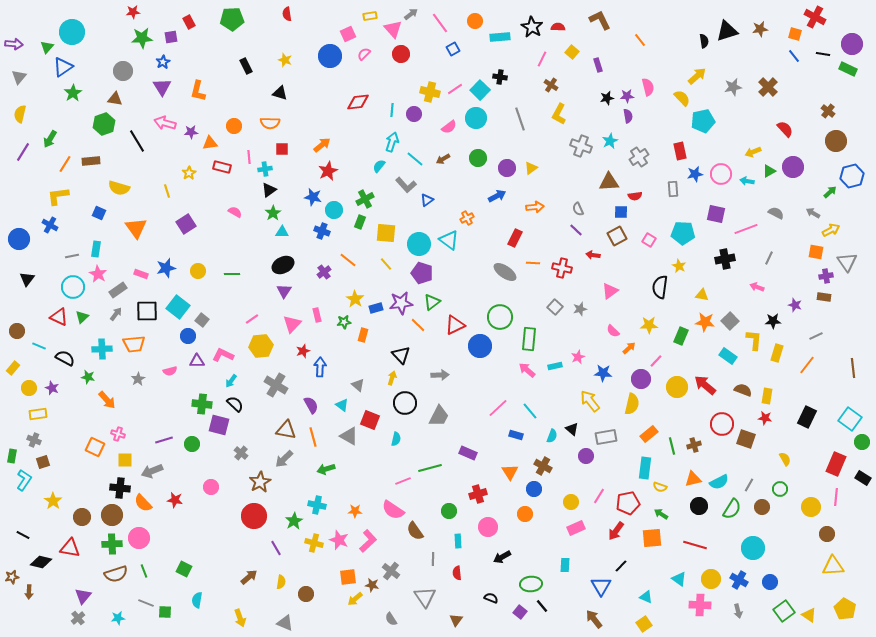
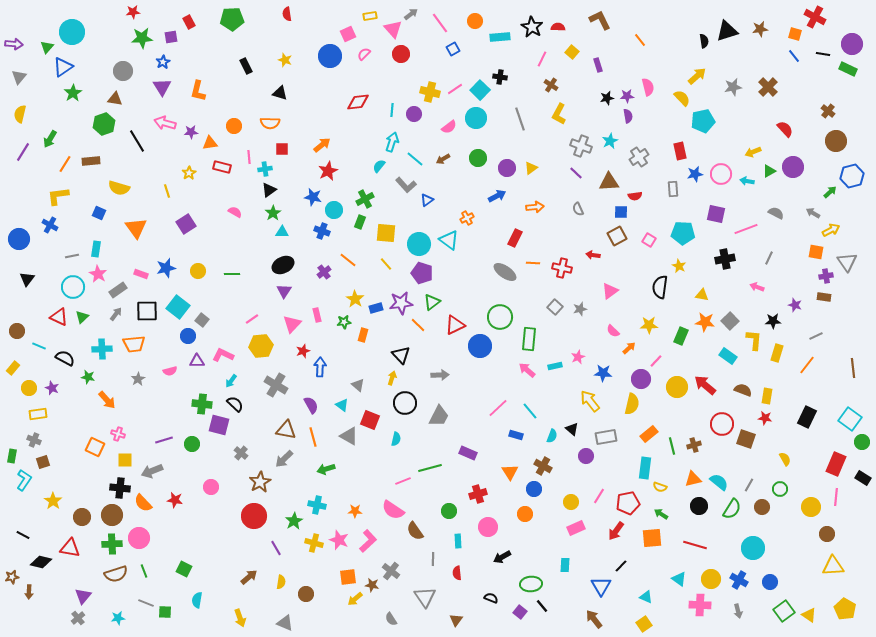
purple line at (576, 230): moved 57 px up
cyan semicircle at (719, 482): rotated 114 degrees counterclockwise
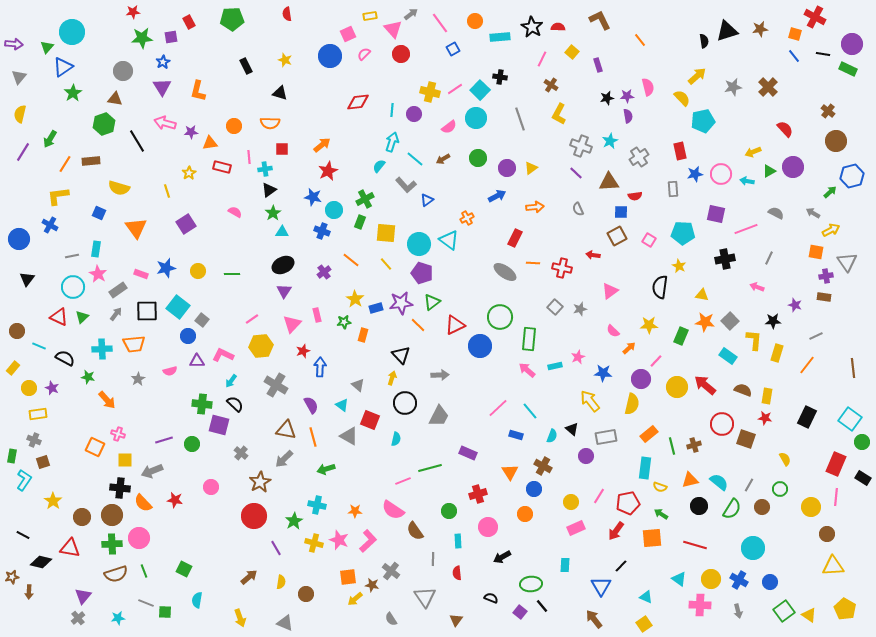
orange line at (348, 260): moved 3 px right
orange triangle at (693, 479): moved 3 px left, 1 px down
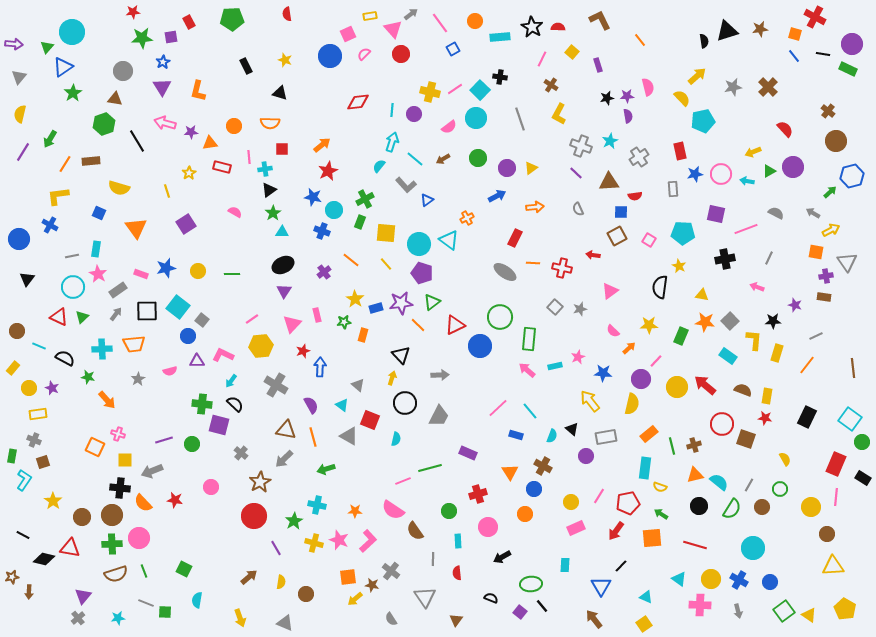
orange triangle at (690, 480): moved 5 px right, 5 px up
black diamond at (41, 562): moved 3 px right, 3 px up
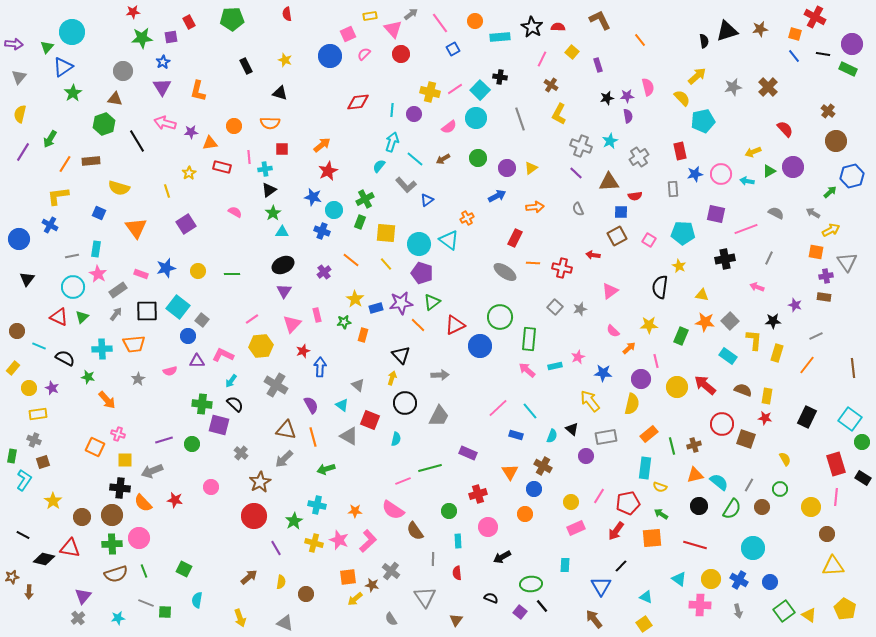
pink line at (656, 361): rotated 56 degrees counterclockwise
red rectangle at (836, 464): rotated 40 degrees counterclockwise
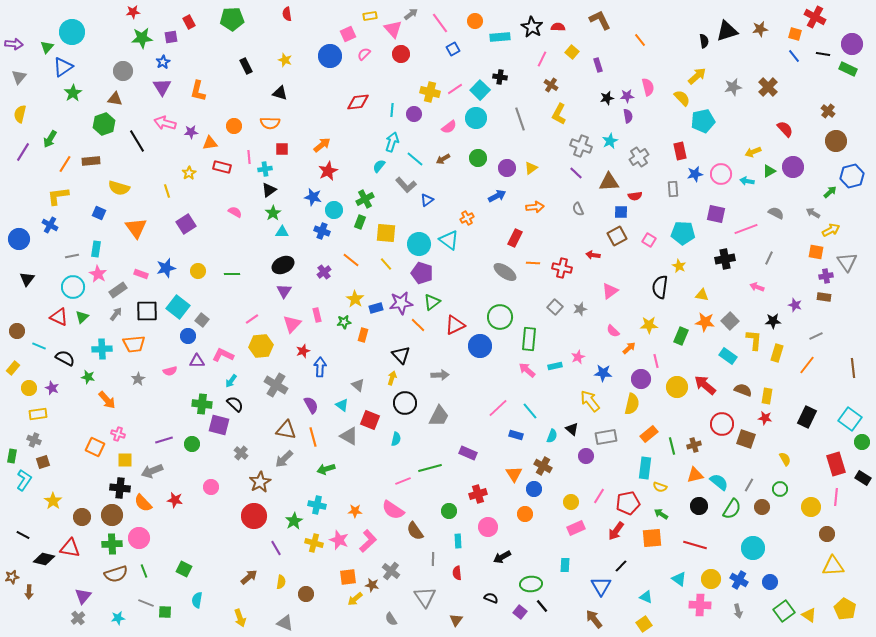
orange triangle at (510, 472): moved 4 px right, 2 px down
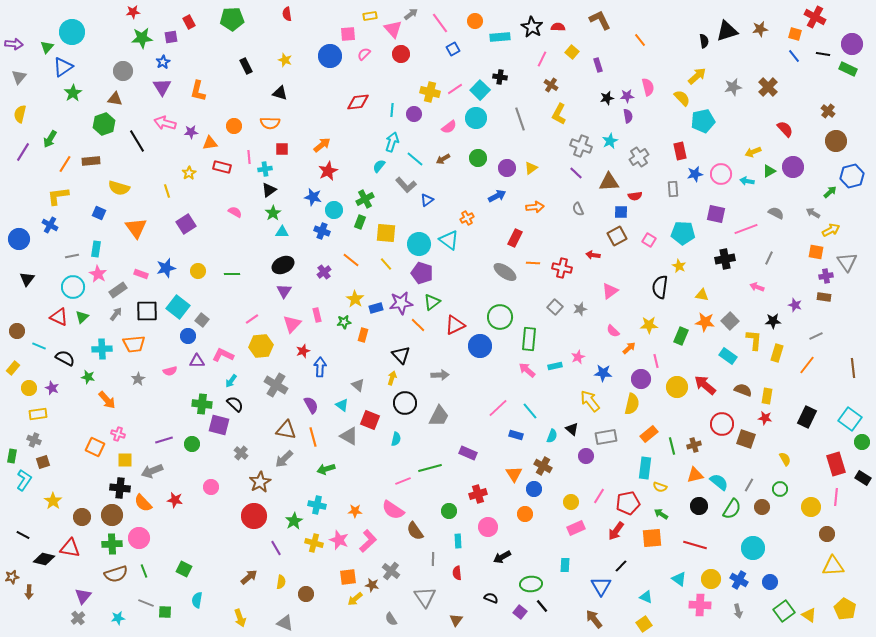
pink square at (348, 34): rotated 21 degrees clockwise
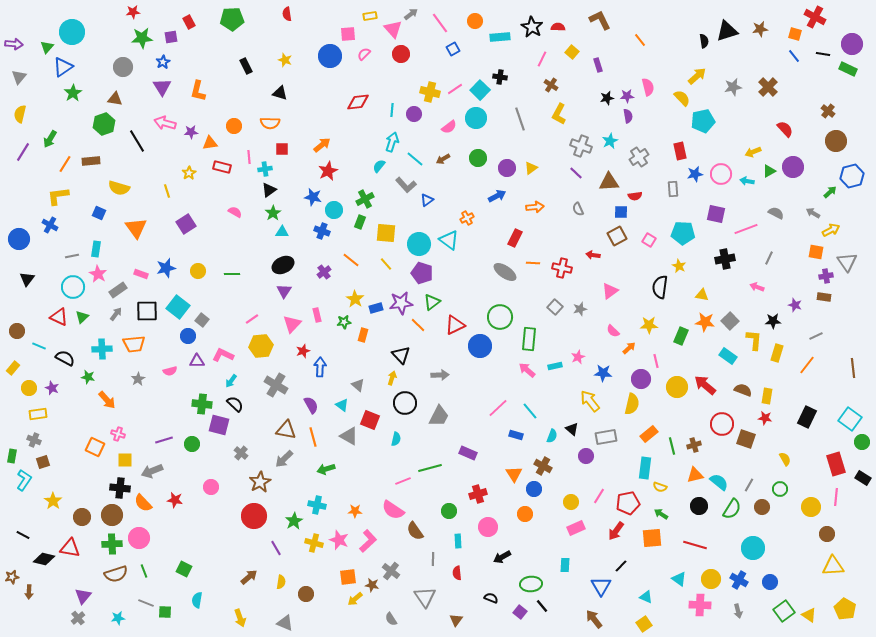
gray circle at (123, 71): moved 4 px up
